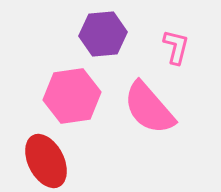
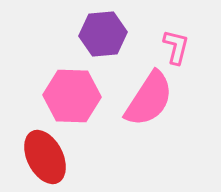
pink hexagon: rotated 10 degrees clockwise
pink semicircle: moved 9 px up; rotated 106 degrees counterclockwise
red ellipse: moved 1 px left, 4 px up
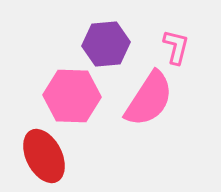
purple hexagon: moved 3 px right, 10 px down
red ellipse: moved 1 px left, 1 px up
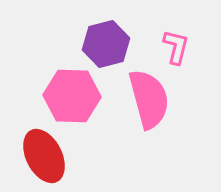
purple hexagon: rotated 9 degrees counterclockwise
pink semicircle: rotated 48 degrees counterclockwise
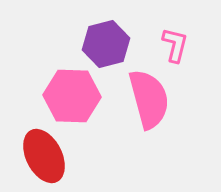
pink L-shape: moved 1 px left, 2 px up
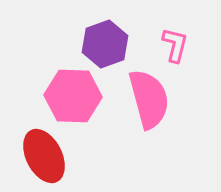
purple hexagon: moved 1 px left; rotated 6 degrees counterclockwise
pink hexagon: moved 1 px right
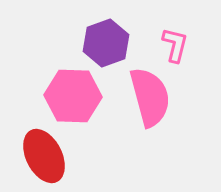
purple hexagon: moved 1 px right, 1 px up
pink semicircle: moved 1 px right, 2 px up
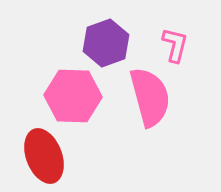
red ellipse: rotated 6 degrees clockwise
